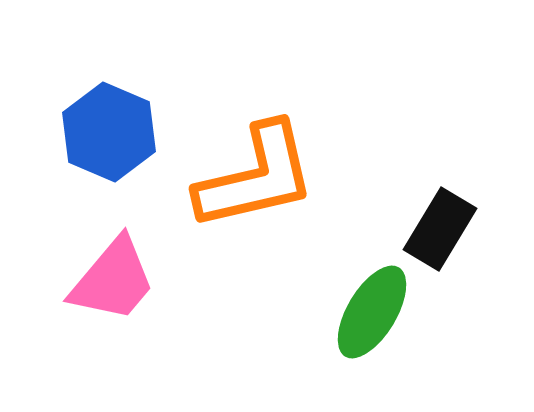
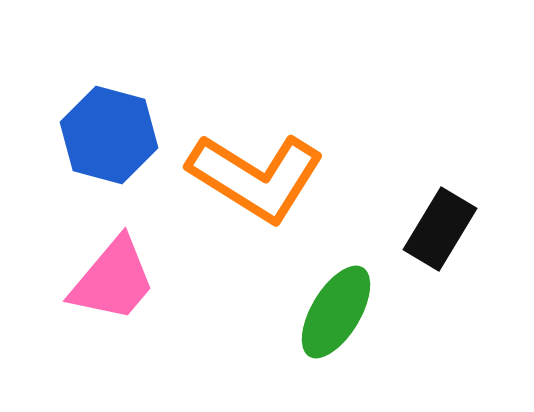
blue hexagon: moved 3 px down; rotated 8 degrees counterclockwise
orange L-shape: rotated 45 degrees clockwise
green ellipse: moved 36 px left
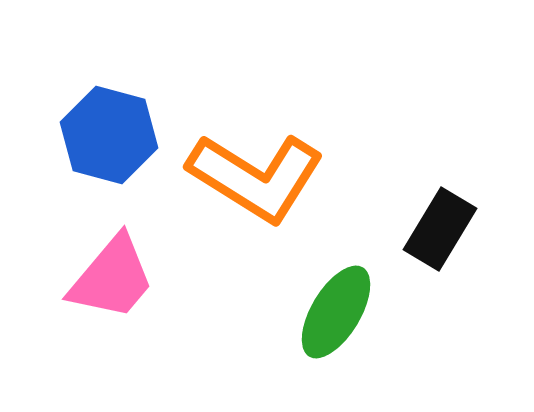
pink trapezoid: moved 1 px left, 2 px up
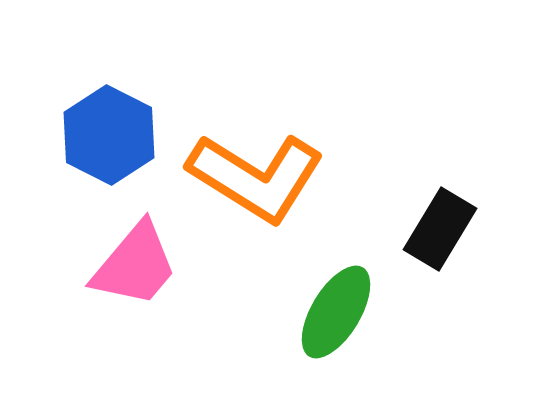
blue hexagon: rotated 12 degrees clockwise
pink trapezoid: moved 23 px right, 13 px up
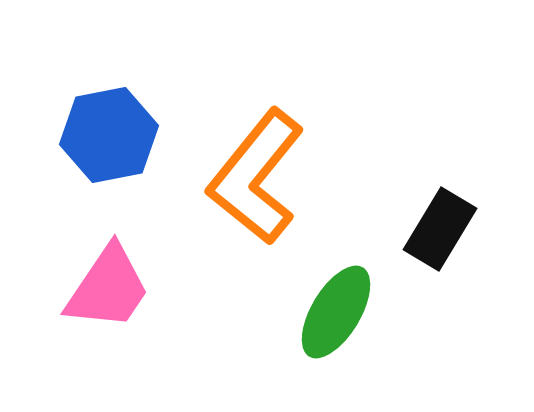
blue hexagon: rotated 22 degrees clockwise
orange L-shape: rotated 97 degrees clockwise
pink trapezoid: moved 27 px left, 23 px down; rotated 6 degrees counterclockwise
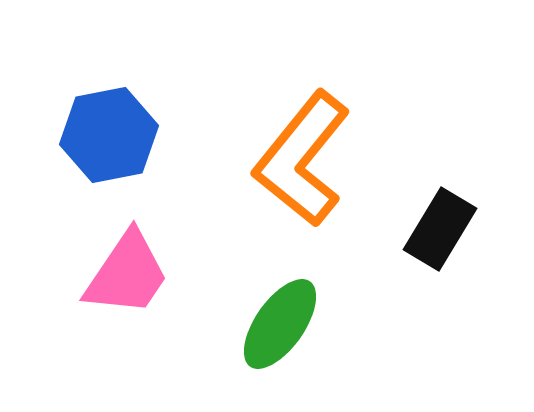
orange L-shape: moved 46 px right, 18 px up
pink trapezoid: moved 19 px right, 14 px up
green ellipse: moved 56 px left, 12 px down; rotated 4 degrees clockwise
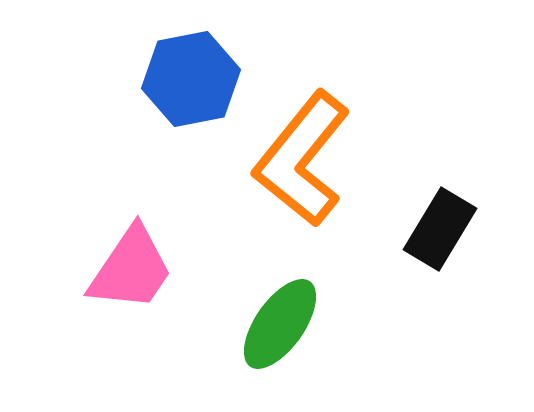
blue hexagon: moved 82 px right, 56 px up
pink trapezoid: moved 4 px right, 5 px up
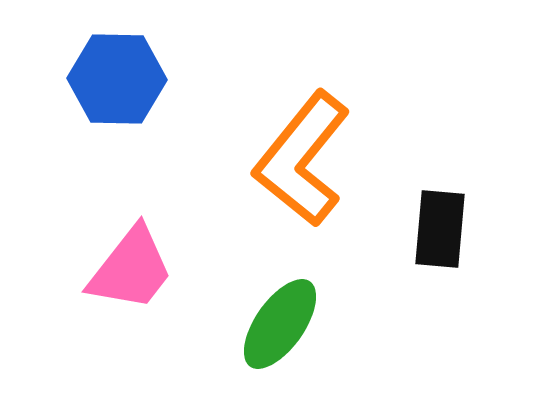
blue hexagon: moved 74 px left; rotated 12 degrees clockwise
black rectangle: rotated 26 degrees counterclockwise
pink trapezoid: rotated 4 degrees clockwise
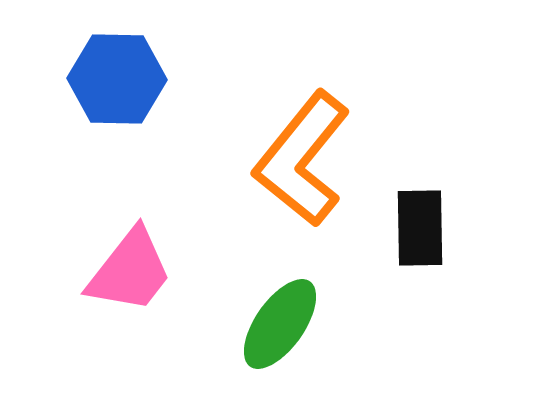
black rectangle: moved 20 px left, 1 px up; rotated 6 degrees counterclockwise
pink trapezoid: moved 1 px left, 2 px down
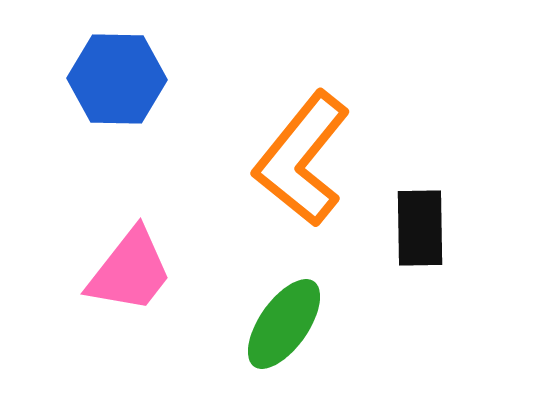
green ellipse: moved 4 px right
